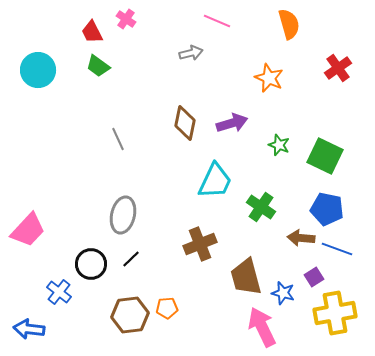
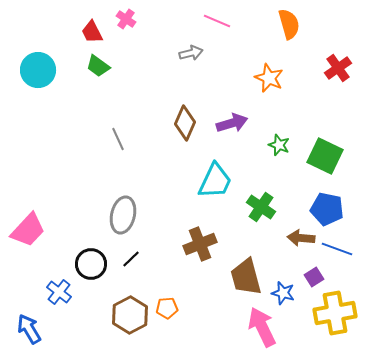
brown diamond: rotated 12 degrees clockwise
brown hexagon: rotated 21 degrees counterclockwise
blue arrow: rotated 52 degrees clockwise
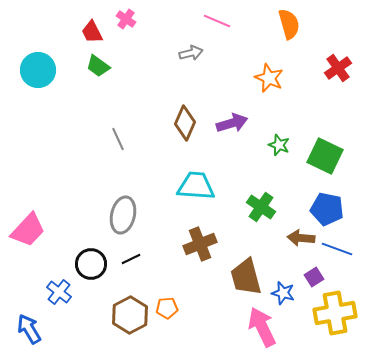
cyan trapezoid: moved 19 px left, 5 px down; rotated 111 degrees counterclockwise
black line: rotated 18 degrees clockwise
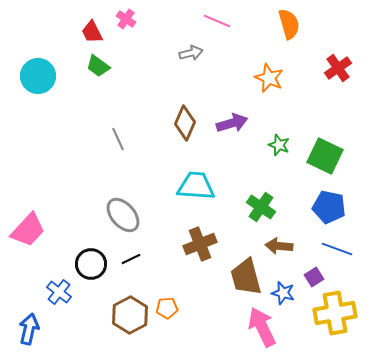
cyan circle: moved 6 px down
blue pentagon: moved 2 px right, 2 px up
gray ellipse: rotated 54 degrees counterclockwise
brown arrow: moved 22 px left, 8 px down
blue arrow: rotated 44 degrees clockwise
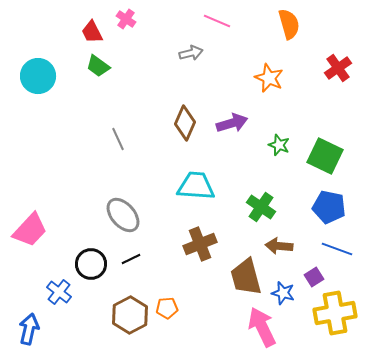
pink trapezoid: moved 2 px right
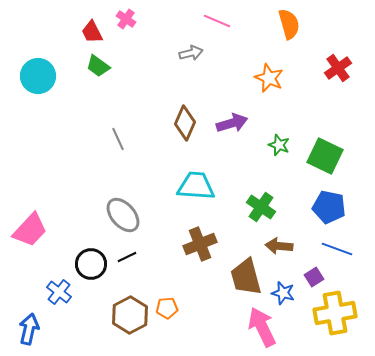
black line: moved 4 px left, 2 px up
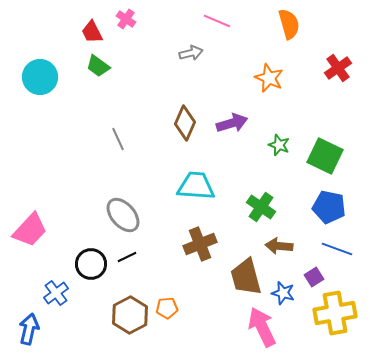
cyan circle: moved 2 px right, 1 px down
blue cross: moved 3 px left, 1 px down; rotated 15 degrees clockwise
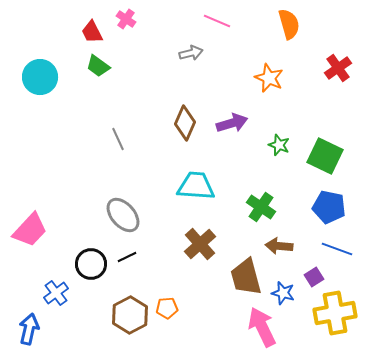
brown cross: rotated 20 degrees counterclockwise
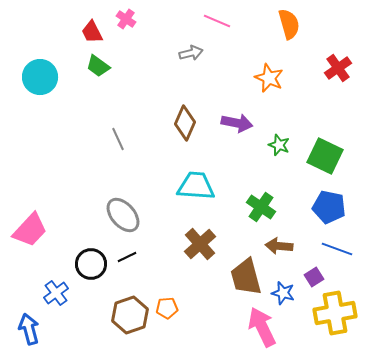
purple arrow: moved 5 px right; rotated 28 degrees clockwise
brown hexagon: rotated 9 degrees clockwise
blue arrow: rotated 28 degrees counterclockwise
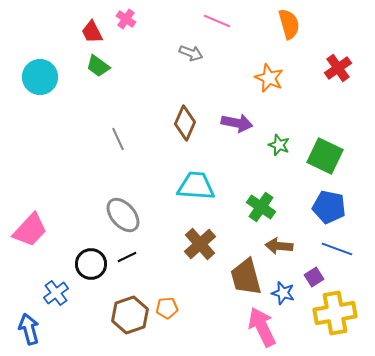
gray arrow: rotated 35 degrees clockwise
